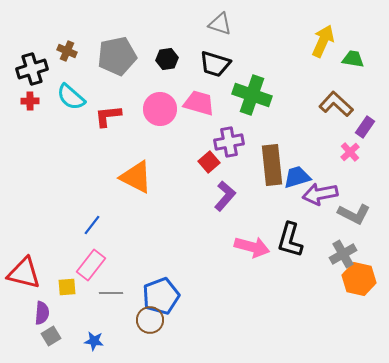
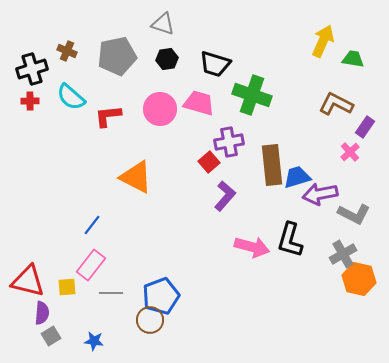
gray triangle: moved 57 px left
brown L-shape: rotated 16 degrees counterclockwise
red triangle: moved 4 px right, 8 px down
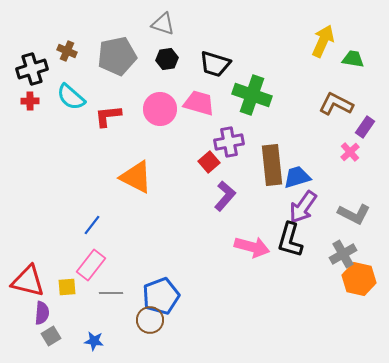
purple arrow: moved 17 px left, 13 px down; rotated 44 degrees counterclockwise
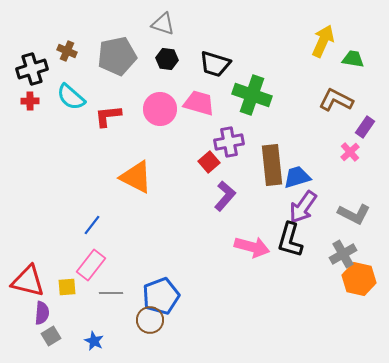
black hexagon: rotated 15 degrees clockwise
brown L-shape: moved 4 px up
blue star: rotated 18 degrees clockwise
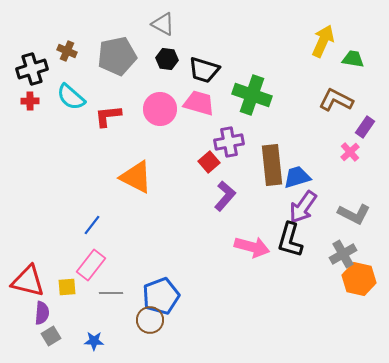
gray triangle: rotated 10 degrees clockwise
black trapezoid: moved 11 px left, 6 px down
blue star: rotated 24 degrees counterclockwise
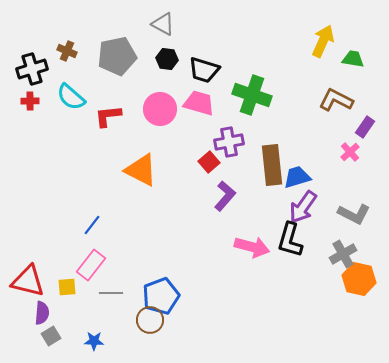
orange triangle: moved 5 px right, 7 px up
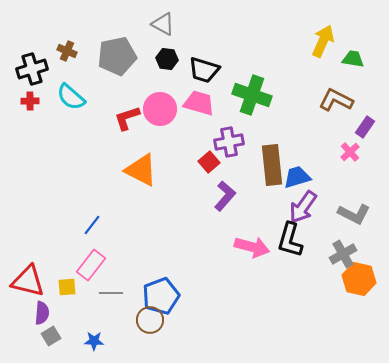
red L-shape: moved 19 px right, 2 px down; rotated 12 degrees counterclockwise
